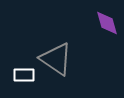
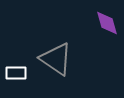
white rectangle: moved 8 px left, 2 px up
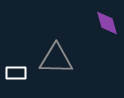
gray triangle: rotated 33 degrees counterclockwise
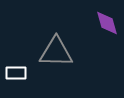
gray triangle: moved 7 px up
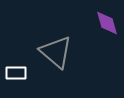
gray triangle: rotated 39 degrees clockwise
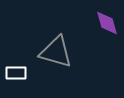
gray triangle: rotated 24 degrees counterclockwise
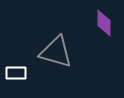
purple diamond: moved 3 px left; rotated 16 degrees clockwise
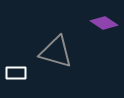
purple diamond: rotated 56 degrees counterclockwise
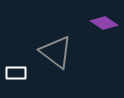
gray triangle: rotated 21 degrees clockwise
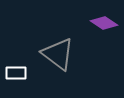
gray triangle: moved 2 px right, 2 px down
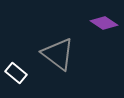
white rectangle: rotated 40 degrees clockwise
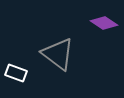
white rectangle: rotated 20 degrees counterclockwise
